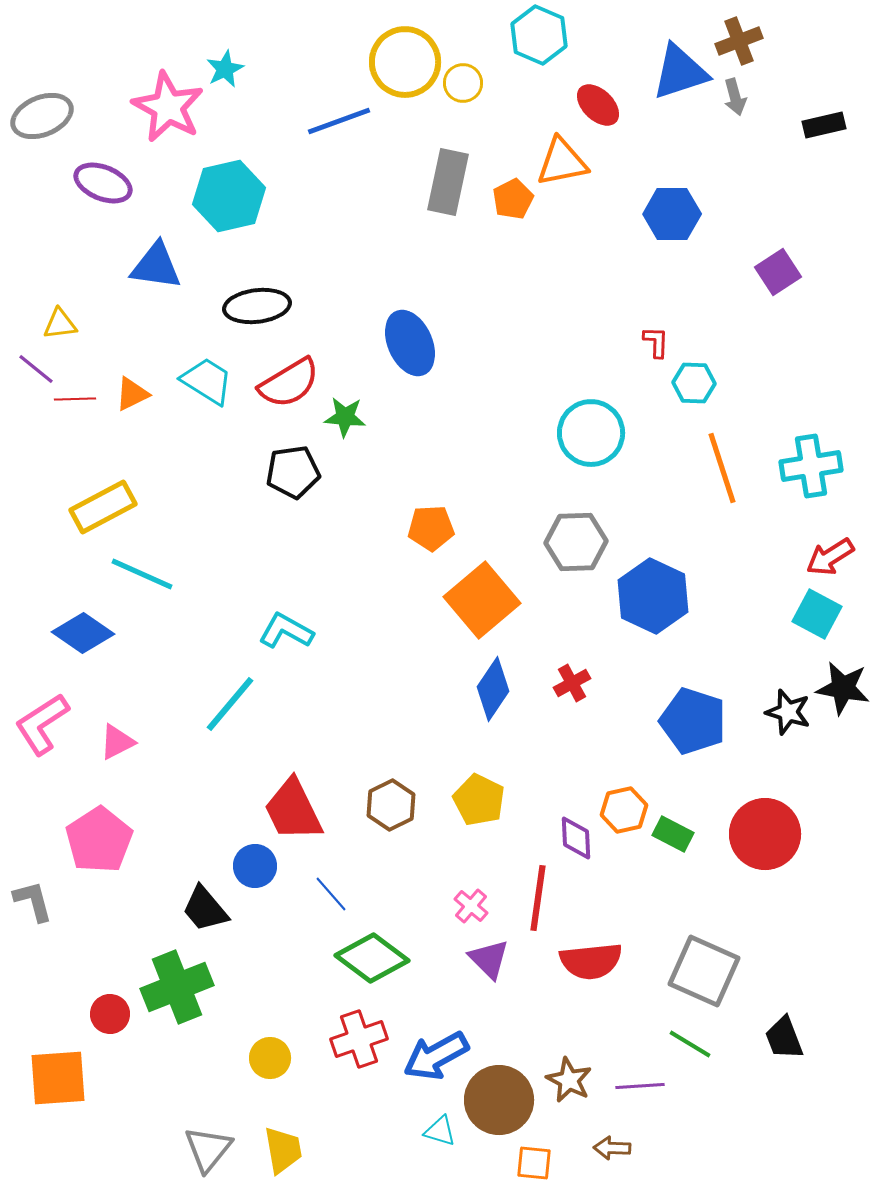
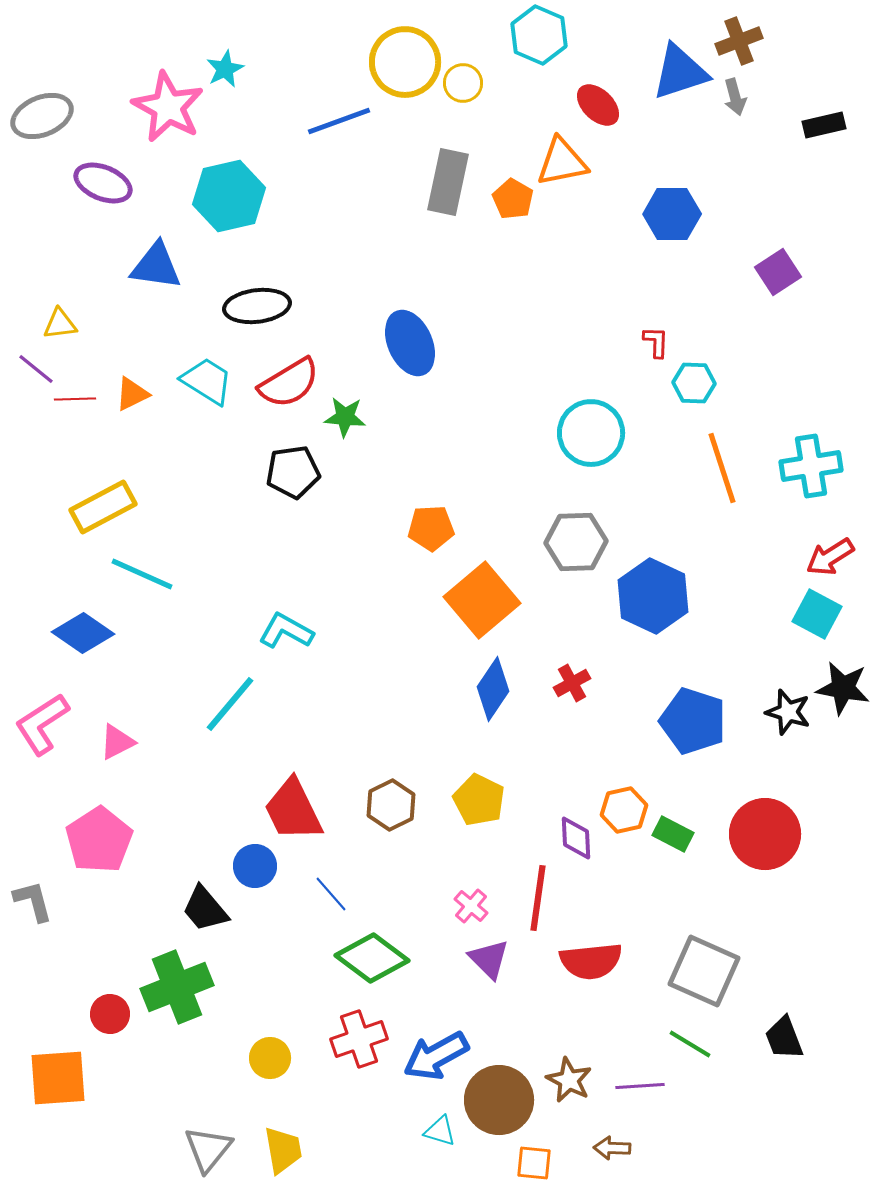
orange pentagon at (513, 199): rotated 15 degrees counterclockwise
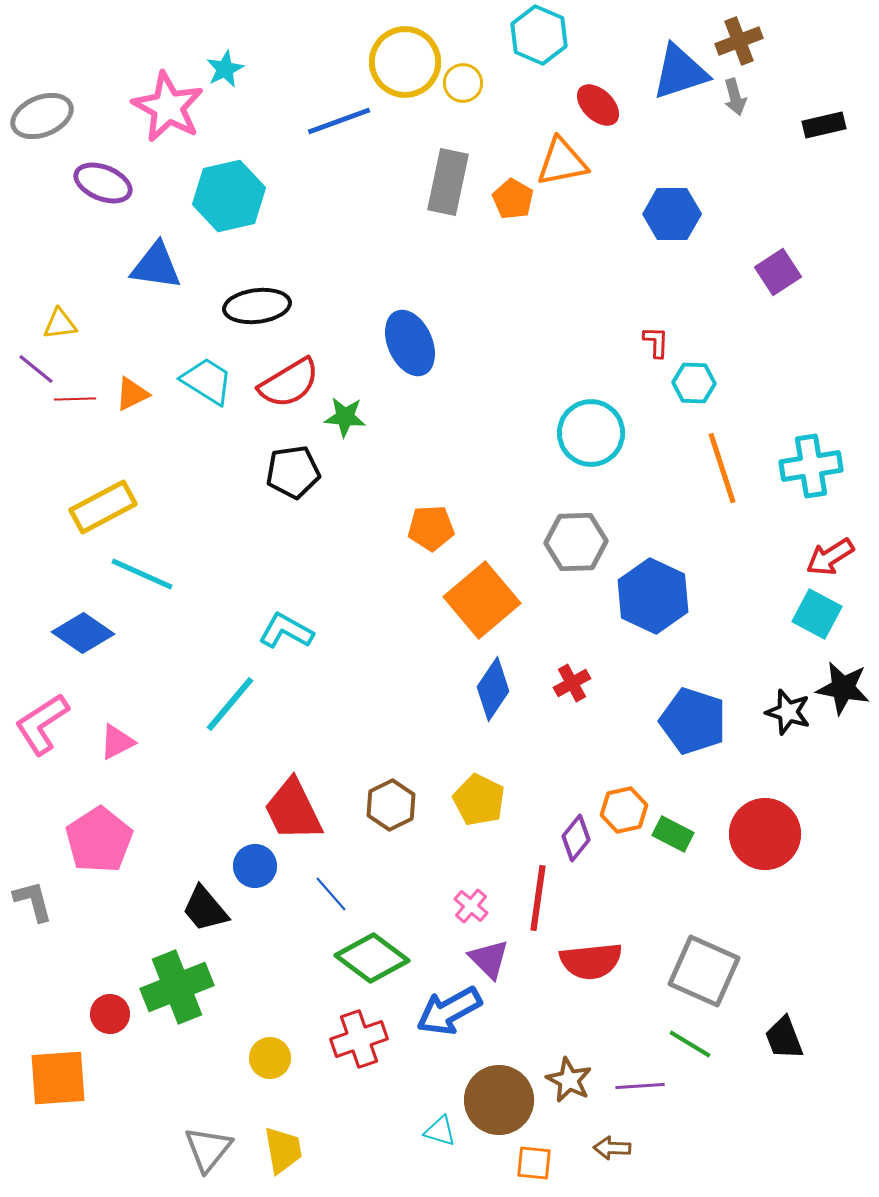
purple diamond at (576, 838): rotated 42 degrees clockwise
blue arrow at (436, 1056): moved 13 px right, 45 px up
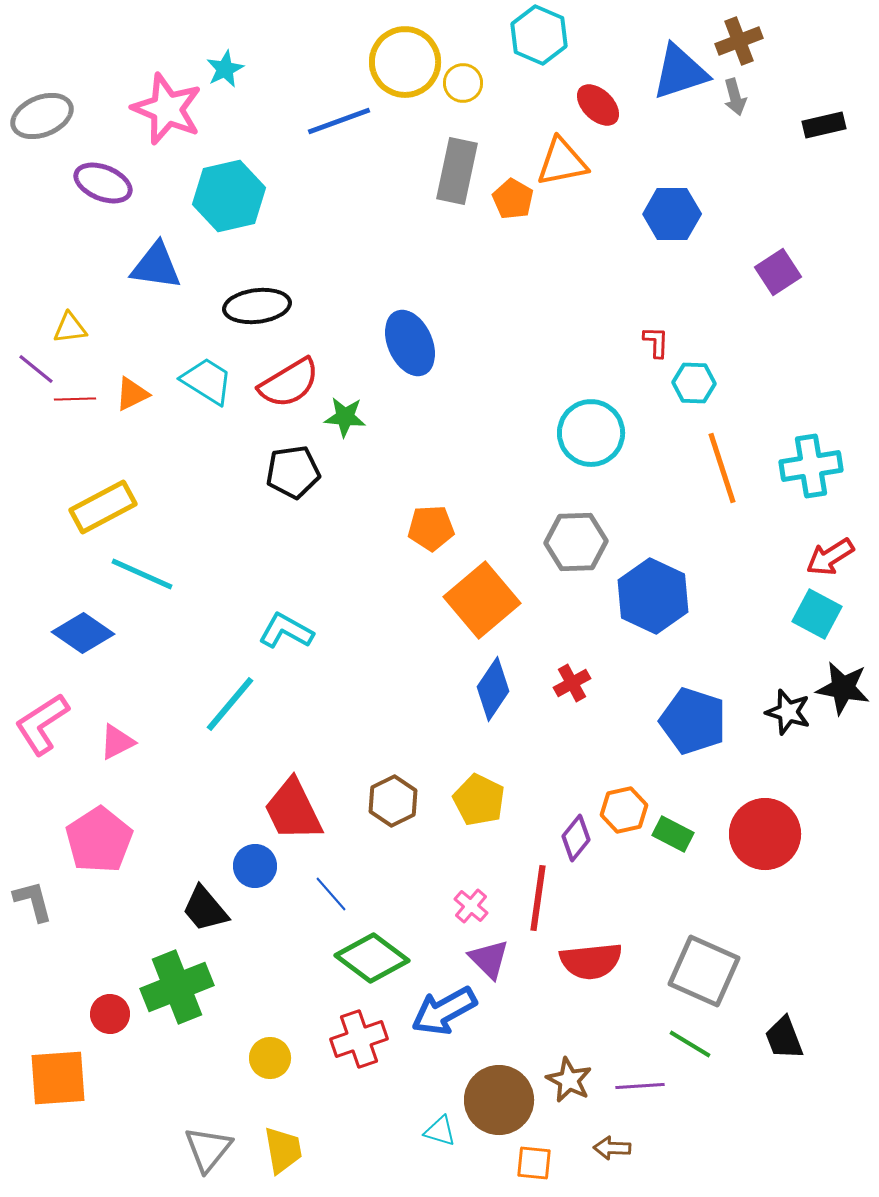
pink star at (168, 107): moved 1 px left, 2 px down; rotated 6 degrees counterclockwise
gray rectangle at (448, 182): moved 9 px right, 11 px up
yellow triangle at (60, 324): moved 10 px right, 4 px down
brown hexagon at (391, 805): moved 2 px right, 4 px up
blue arrow at (449, 1011): moved 5 px left
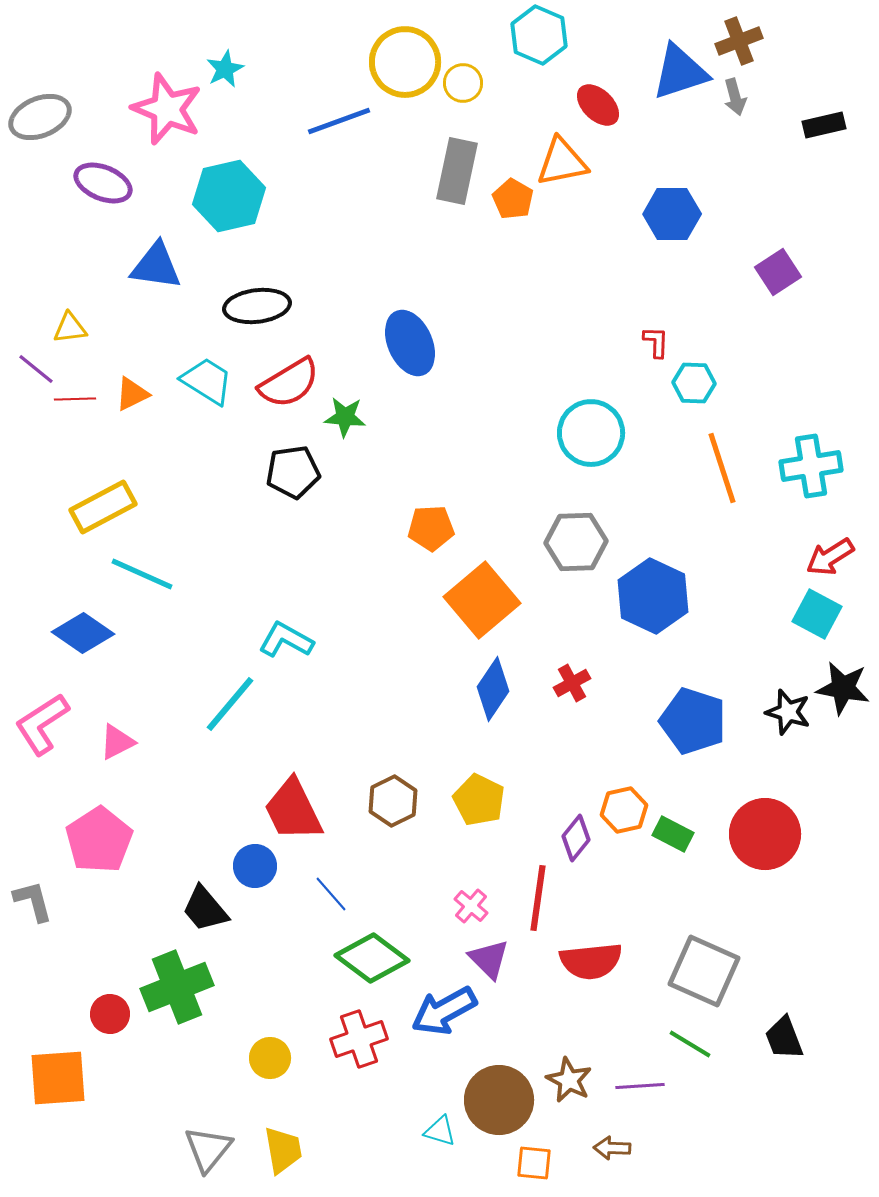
gray ellipse at (42, 116): moved 2 px left, 1 px down
cyan L-shape at (286, 631): moved 9 px down
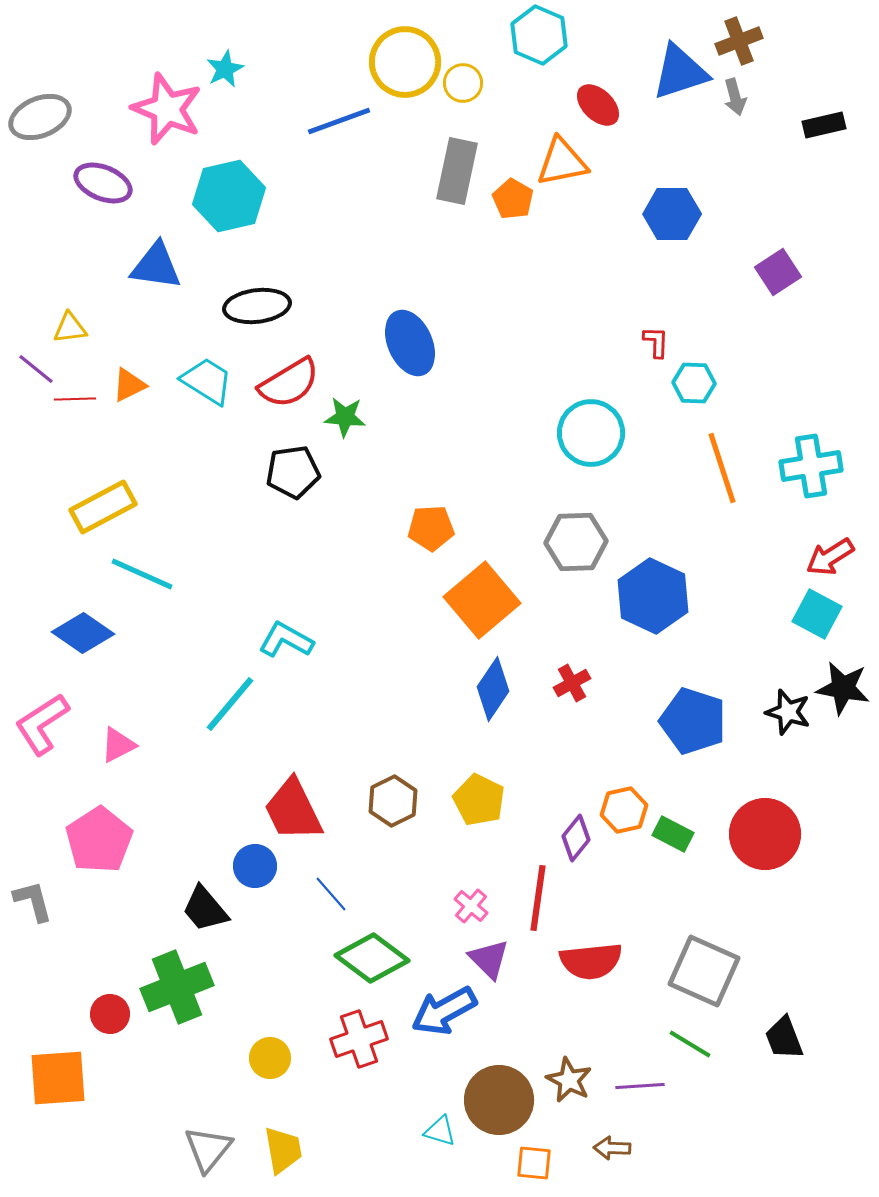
orange triangle at (132, 394): moved 3 px left, 9 px up
pink triangle at (117, 742): moved 1 px right, 3 px down
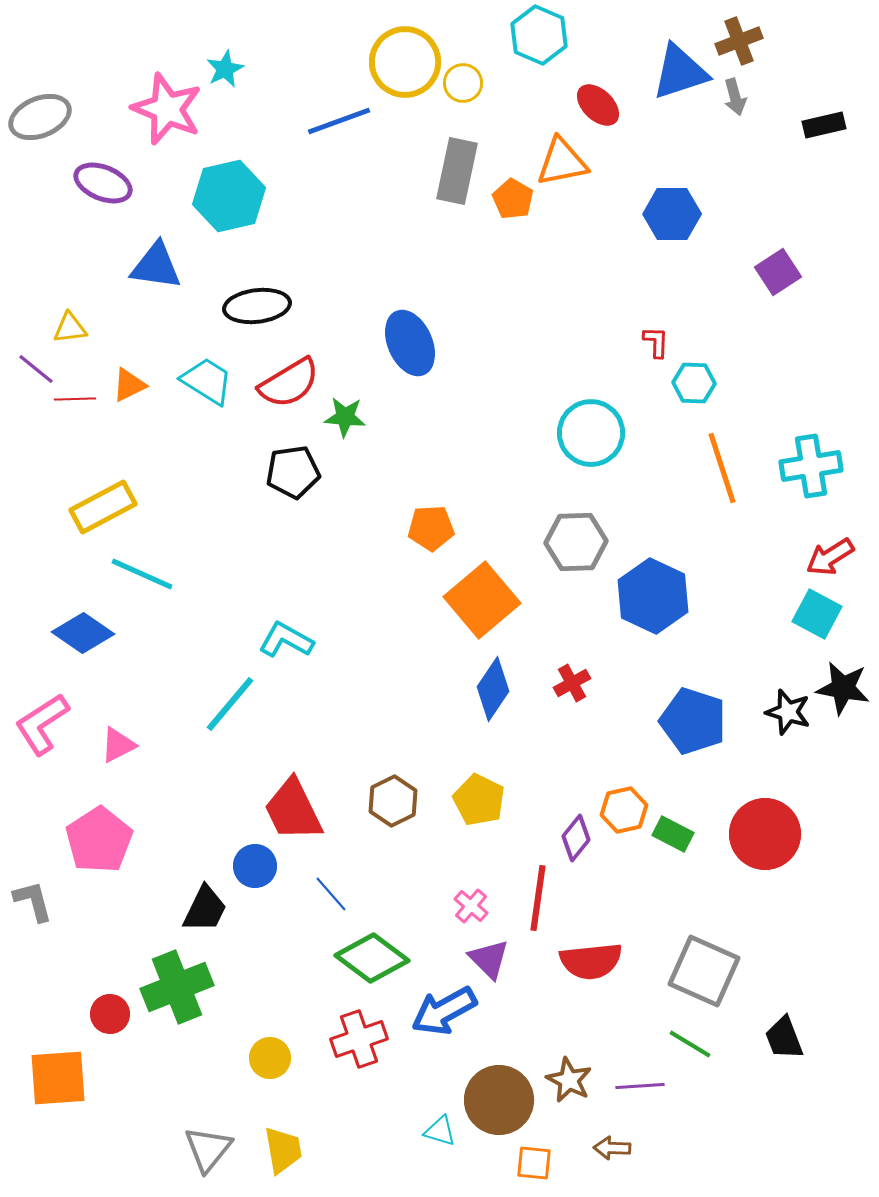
black trapezoid at (205, 909): rotated 114 degrees counterclockwise
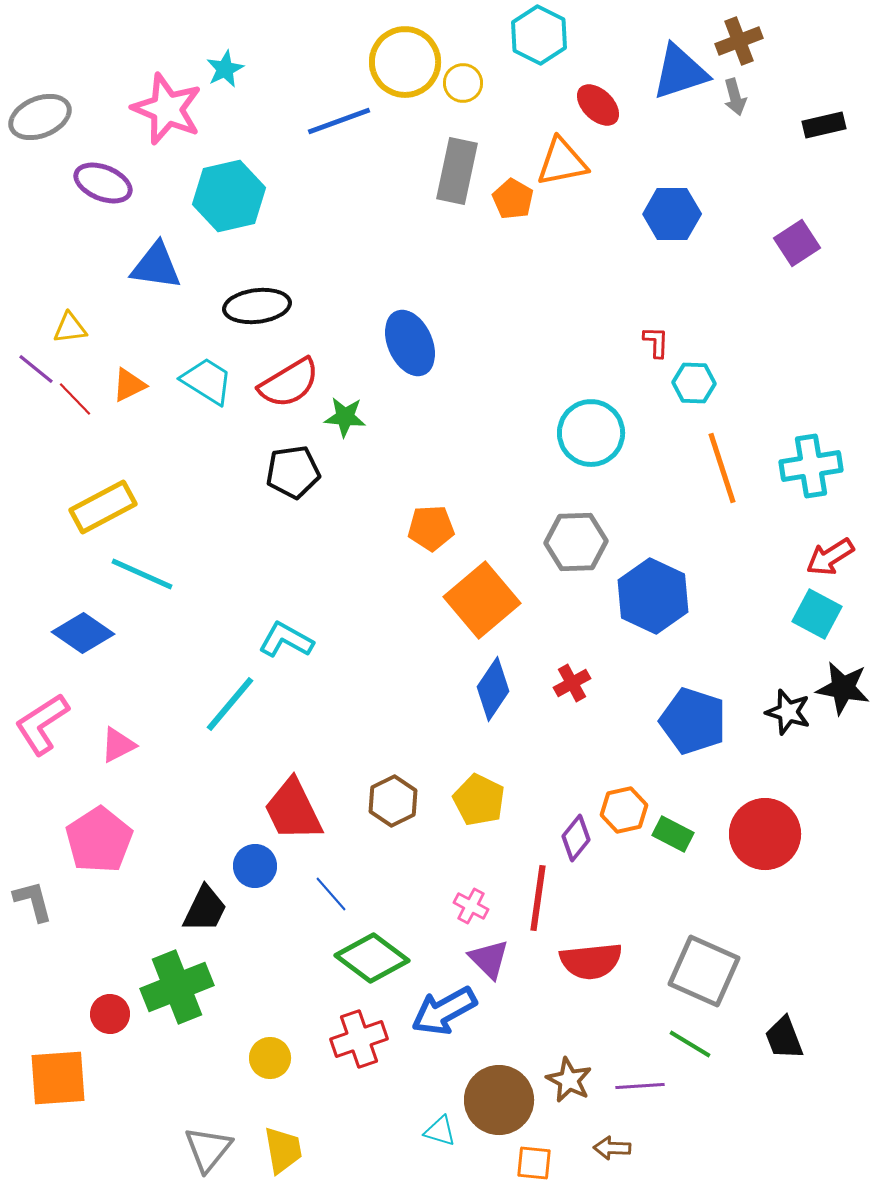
cyan hexagon at (539, 35): rotated 4 degrees clockwise
purple square at (778, 272): moved 19 px right, 29 px up
red line at (75, 399): rotated 48 degrees clockwise
pink cross at (471, 906): rotated 12 degrees counterclockwise
